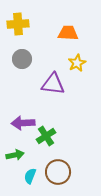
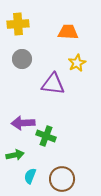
orange trapezoid: moved 1 px up
green cross: rotated 36 degrees counterclockwise
brown circle: moved 4 px right, 7 px down
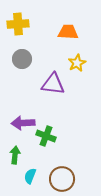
green arrow: rotated 72 degrees counterclockwise
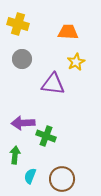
yellow cross: rotated 20 degrees clockwise
yellow star: moved 1 px left, 1 px up
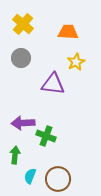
yellow cross: moved 5 px right; rotated 25 degrees clockwise
gray circle: moved 1 px left, 1 px up
brown circle: moved 4 px left
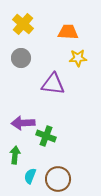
yellow star: moved 2 px right, 4 px up; rotated 24 degrees clockwise
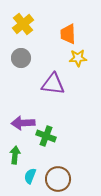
yellow cross: rotated 10 degrees clockwise
orange trapezoid: moved 2 px down; rotated 95 degrees counterclockwise
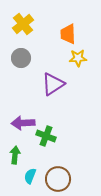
purple triangle: rotated 40 degrees counterclockwise
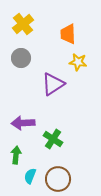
yellow star: moved 4 px down; rotated 12 degrees clockwise
green cross: moved 7 px right, 3 px down; rotated 12 degrees clockwise
green arrow: moved 1 px right
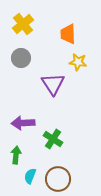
purple triangle: rotated 30 degrees counterclockwise
